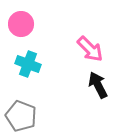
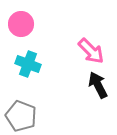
pink arrow: moved 1 px right, 2 px down
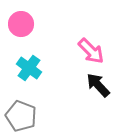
cyan cross: moved 1 px right, 4 px down; rotated 15 degrees clockwise
black arrow: rotated 16 degrees counterclockwise
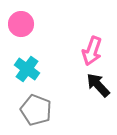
pink arrow: moved 1 px right; rotated 64 degrees clockwise
cyan cross: moved 2 px left, 1 px down
gray pentagon: moved 15 px right, 6 px up
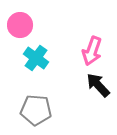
pink circle: moved 1 px left, 1 px down
cyan cross: moved 9 px right, 11 px up
gray pentagon: rotated 16 degrees counterclockwise
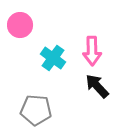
pink arrow: rotated 20 degrees counterclockwise
cyan cross: moved 17 px right
black arrow: moved 1 px left, 1 px down
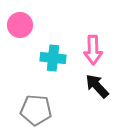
pink arrow: moved 1 px right, 1 px up
cyan cross: rotated 30 degrees counterclockwise
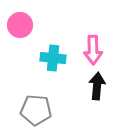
black arrow: rotated 48 degrees clockwise
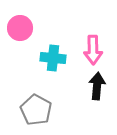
pink circle: moved 3 px down
gray pentagon: rotated 24 degrees clockwise
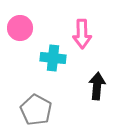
pink arrow: moved 11 px left, 16 px up
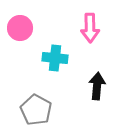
pink arrow: moved 8 px right, 6 px up
cyan cross: moved 2 px right
